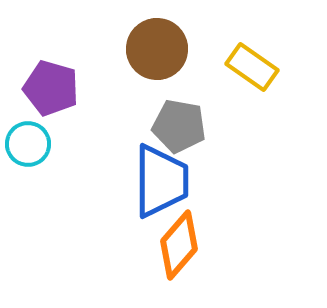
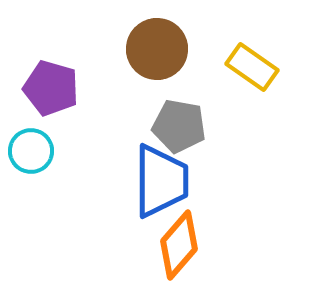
cyan circle: moved 3 px right, 7 px down
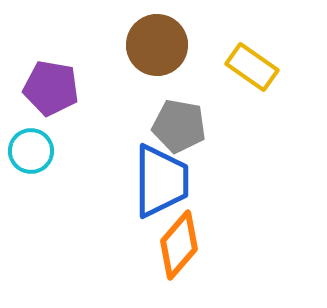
brown circle: moved 4 px up
purple pentagon: rotated 6 degrees counterclockwise
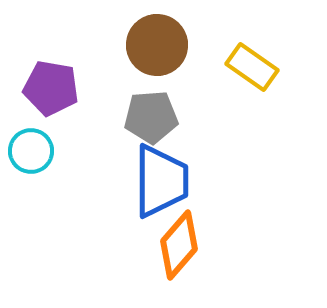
gray pentagon: moved 28 px left, 9 px up; rotated 14 degrees counterclockwise
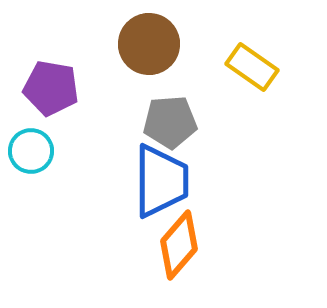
brown circle: moved 8 px left, 1 px up
gray pentagon: moved 19 px right, 5 px down
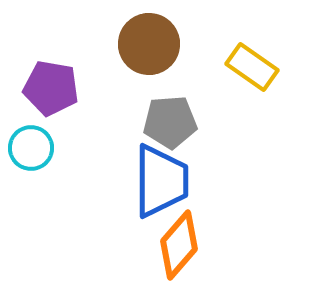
cyan circle: moved 3 px up
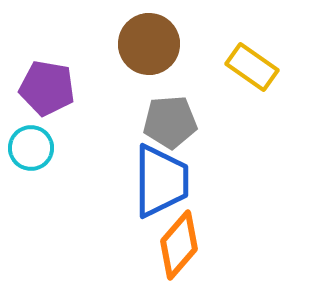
purple pentagon: moved 4 px left
